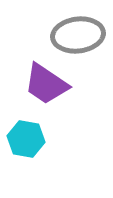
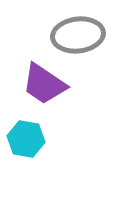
purple trapezoid: moved 2 px left
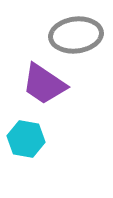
gray ellipse: moved 2 px left
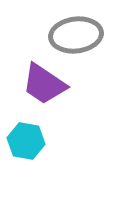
cyan hexagon: moved 2 px down
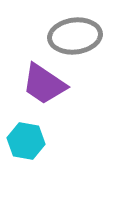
gray ellipse: moved 1 px left, 1 px down
